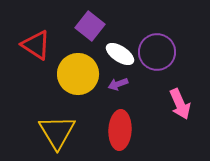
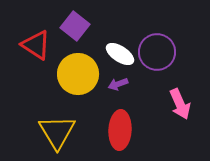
purple square: moved 15 px left
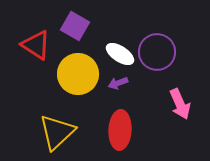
purple square: rotated 8 degrees counterclockwise
purple arrow: moved 1 px up
yellow triangle: rotated 18 degrees clockwise
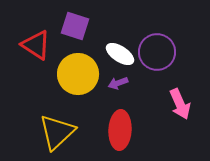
purple square: rotated 12 degrees counterclockwise
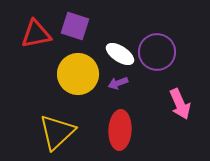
red triangle: moved 11 px up; rotated 44 degrees counterclockwise
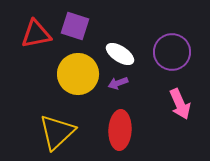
purple circle: moved 15 px right
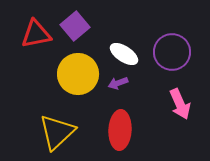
purple square: rotated 32 degrees clockwise
white ellipse: moved 4 px right
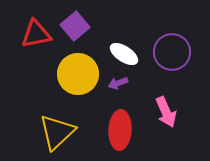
pink arrow: moved 14 px left, 8 px down
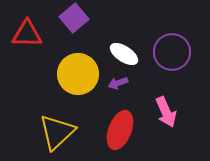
purple square: moved 1 px left, 8 px up
red triangle: moved 9 px left; rotated 12 degrees clockwise
red ellipse: rotated 18 degrees clockwise
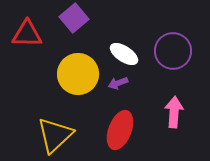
purple circle: moved 1 px right, 1 px up
pink arrow: moved 8 px right; rotated 152 degrees counterclockwise
yellow triangle: moved 2 px left, 3 px down
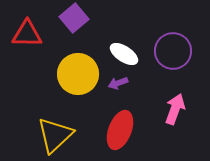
pink arrow: moved 1 px right, 3 px up; rotated 16 degrees clockwise
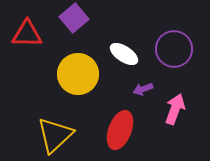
purple circle: moved 1 px right, 2 px up
purple arrow: moved 25 px right, 6 px down
